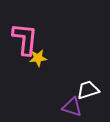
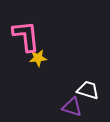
pink L-shape: moved 1 px right, 3 px up; rotated 12 degrees counterclockwise
white trapezoid: rotated 35 degrees clockwise
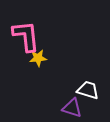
purple triangle: moved 1 px down
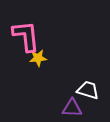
purple triangle: rotated 15 degrees counterclockwise
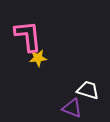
pink L-shape: moved 2 px right
purple triangle: rotated 20 degrees clockwise
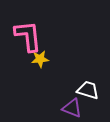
yellow star: moved 2 px right, 1 px down
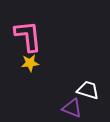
yellow star: moved 10 px left, 4 px down
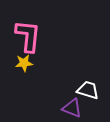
pink L-shape: rotated 12 degrees clockwise
yellow star: moved 6 px left
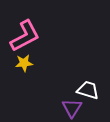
pink L-shape: moved 3 px left; rotated 56 degrees clockwise
purple triangle: rotated 40 degrees clockwise
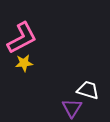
pink L-shape: moved 3 px left, 2 px down
